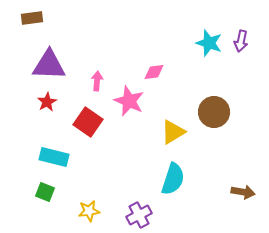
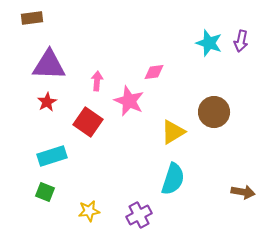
cyan rectangle: moved 2 px left, 1 px up; rotated 32 degrees counterclockwise
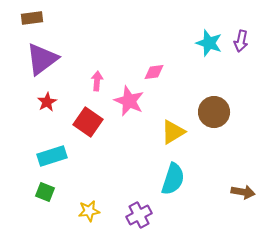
purple triangle: moved 7 px left, 6 px up; rotated 39 degrees counterclockwise
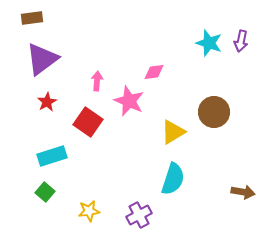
green square: rotated 18 degrees clockwise
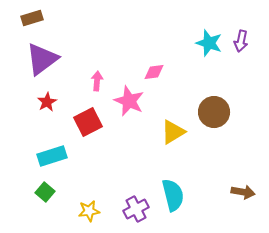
brown rectangle: rotated 10 degrees counterclockwise
red square: rotated 28 degrees clockwise
cyan semicircle: moved 16 px down; rotated 32 degrees counterclockwise
purple cross: moved 3 px left, 6 px up
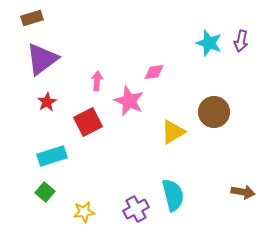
yellow star: moved 5 px left, 1 px down
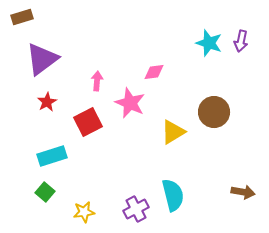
brown rectangle: moved 10 px left, 1 px up
pink star: moved 1 px right, 2 px down
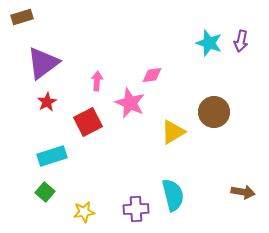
purple triangle: moved 1 px right, 4 px down
pink diamond: moved 2 px left, 3 px down
purple cross: rotated 25 degrees clockwise
